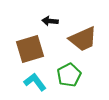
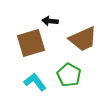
brown square: moved 1 px right, 6 px up
green pentagon: rotated 15 degrees counterclockwise
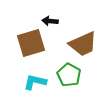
brown trapezoid: moved 5 px down
cyan L-shape: rotated 40 degrees counterclockwise
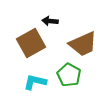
brown square: rotated 12 degrees counterclockwise
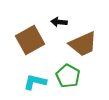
black arrow: moved 9 px right, 1 px down
brown square: moved 1 px left, 3 px up
green pentagon: moved 1 px left, 1 px down
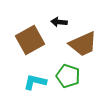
green pentagon: rotated 10 degrees counterclockwise
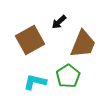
black arrow: rotated 49 degrees counterclockwise
brown trapezoid: rotated 44 degrees counterclockwise
green pentagon: rotated 20 degrees clockwise
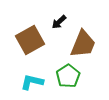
cyan L-shape: moved 3 px left
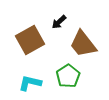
brown trapezoid: rotated 120 degrees clockwise
cyan L-shape: moved 2 px left, 1 px down
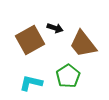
black arrow: moved 4 px left, 6 px down; rotated 119 degrees counterclockwise
cyan L-shape: moved 1 px right
